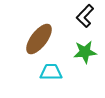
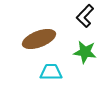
brown ellipse: rotated 32 degrees clockwise
green star: rotated 15 degrees clockwise
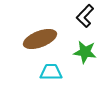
brown ellipse: moved 1 px right
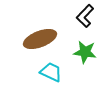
cyan trapezoid: rotated 25 degrees clockwise
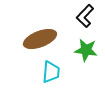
green star: moved 1 px right, 2 px up
cyan trapezoid: rotated 70 degrees clockwise
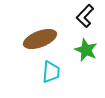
green star: rotated 15 degrees clockwise
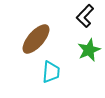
brown ellipse: moved 4 px left; rotated 28 degrees counterclockwise
green star: moved 3 px right; rotated 25 degrees clockwise
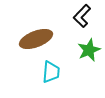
black L-shape: moved 3 px left
brown ellipse: rotated 28 degrees clockwise
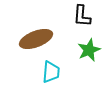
black L-shape: rotated 40 degrees counterclockwise
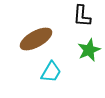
brown ellipse: rotated 8 degrees counterclockwise
cyan trapezoid: rotated 25 degrees clockwise
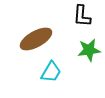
green star: rotated 15 degrees clockwise
